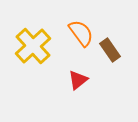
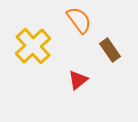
orange semicircle: moved 2 px left, 13 px up
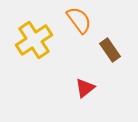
yellow cross: moved 1 px right, 6 px up; rotated 9 degrees clockwise
red triangle: moved 7 px right, 8 px down
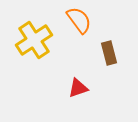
brown rectangle: moved 1 px left, 3 px down; rotated 20 degrees clockwise
red triangle: moved 7 px left; rotated 20 degrees clockwise
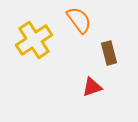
red triangle: moved 14 px right, 1 px up
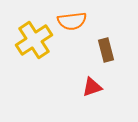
orange semicircle: moved 7 px left, 1 px down; rotated 120 degrees clockwise
brown rectangle: moved 3 px left, 3 px up
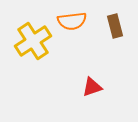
yellow cross: moved 1 px left, 1 px down
brown rectangle: moved 9 px right, 24 px up
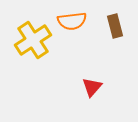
yellow cross: moved 1 px up
red triangle: rotated 30 degrees counterclockwise
